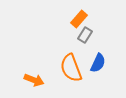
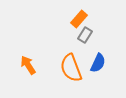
orange arrow: moved 6 px left, 15 px up; rotated 144 degrees counterclockwise
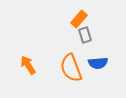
gray rectangle: rotated 49 degrees counterclockwise
blue semicircle: rotated 60 degrees clockwise
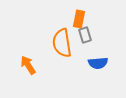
orange rectangle: rotated 30 degrees counterclockwise
orange semicircle: moved 9 px left, 25 px up; rotated 12 degrees clockwise
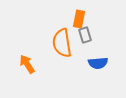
orange arrow: moved 1 px left, 1 px up
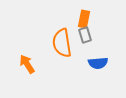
orange rectangle: moved 5 px right
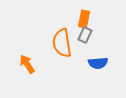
gray rectangle: rotated 42 degrees clockwise
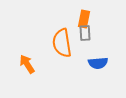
gray rectangle: moved 2 px up; rotated 28 degrees counterclockwise
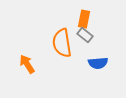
gray rectangle: moved 2 px down; rotated 49 degrees counterclockwise
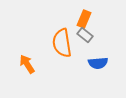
orange rectangle: rotated 12 degrees clockwise
